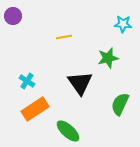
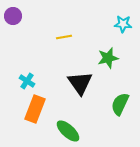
orange rectangle: rotated 36 degrees counterclockwise
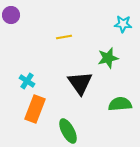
purple circle: moved 2 px left, 1 px up
green semicircle: rotated 60 degrees clockwise
green ellipse: rotated 20 degrees clockwise
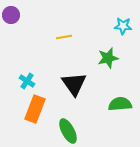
cyan star: moved 2 px down
black triangle: moved 6 px left, 1 px down
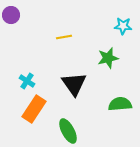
orange rectangle: moved 1 px left; rotated 12 degrees clockwise
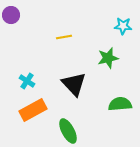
black triangle: rotated 8 degrees counterclockwise
orange rectangle: moved 1 px left, 1 px down; rotated 28 degrees clockwise
